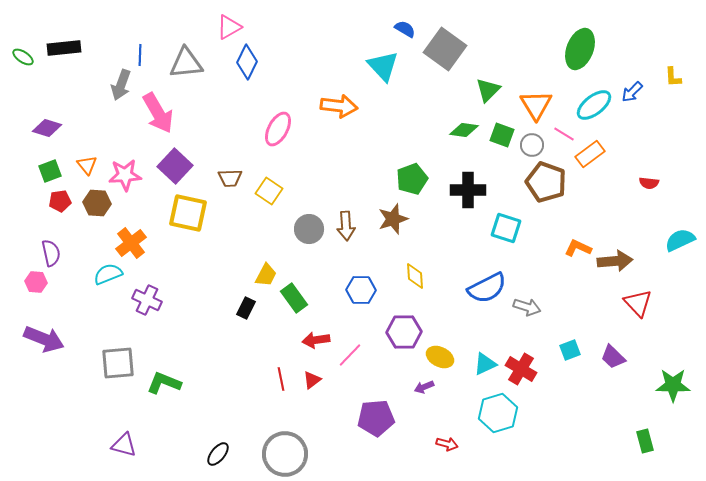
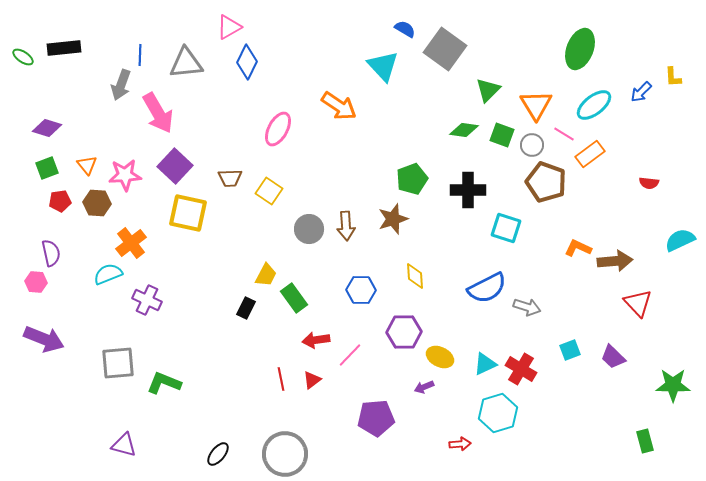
blue arrow at (632, 92): moved 9 px right
orange arrow at (339, 106): rotated 27 degrees clockwise
green square at (50, 171): moved 3 px left, 3 px up
red arrow at (447, 444): moved 13 px right; rotated 20 degrees counterclockwise
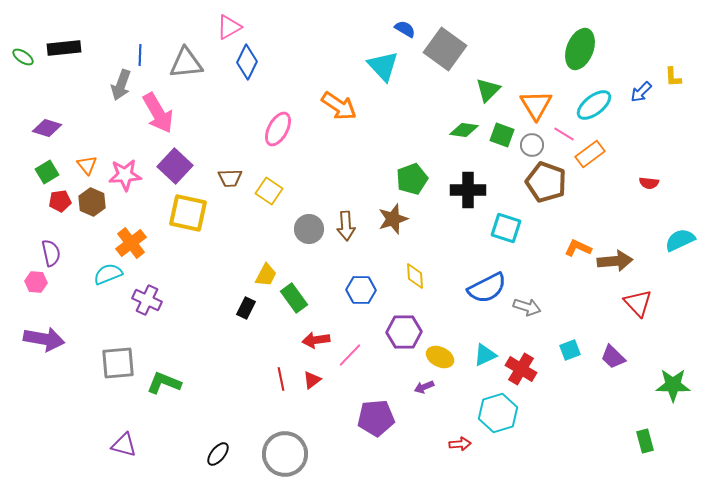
green square at (47, 168): moved 4 px down; rotated 10 degrees counterclockwise
brown hexagon at (97, 203): moved 5 px left, 1 px up; rotated 20 degrees clockwise
purple arrow at (44, 339): rotated 12 degrees counterclockwise
cyan triangle at (485, 364): moved 9 px up
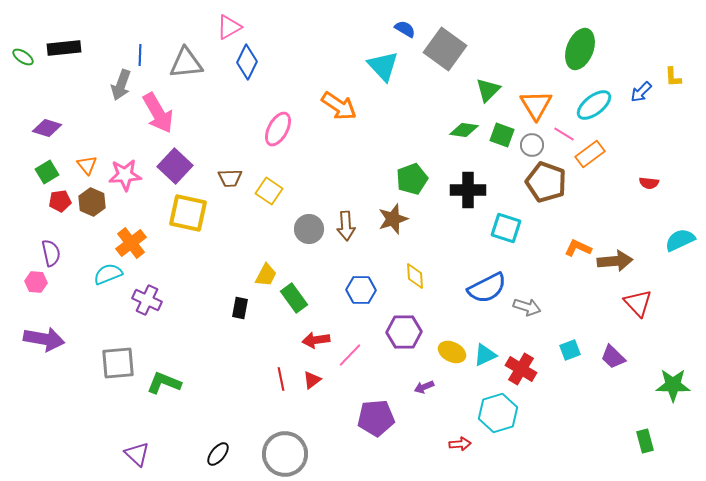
black rectangle at (246, 308): moved 6 px left; rotated 15 degrees counterclockwise
yellow ellipse at (440, 357): moved 12 px right, 5 px up
purple triangle at (124, 445): moved 13 px right, 9 px down; rotated 28 degrees clockwise
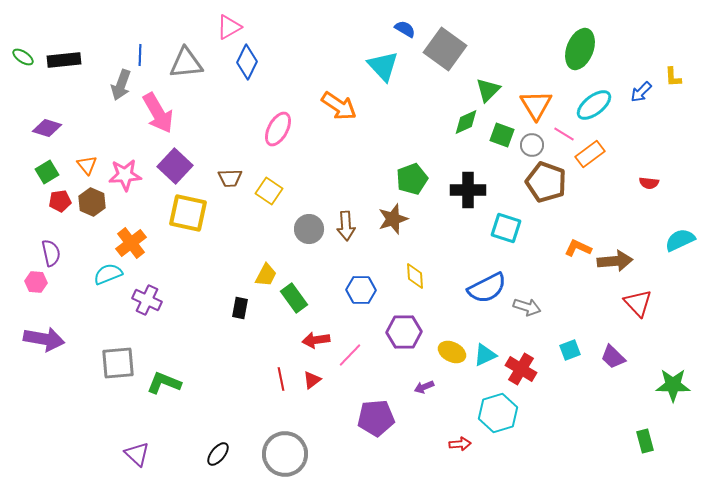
black rectangle at (64, 48): moved 12 px down
green diamond at (464, 130): moved 2 px right, 8 px up; rotated 32 degrees counterclockwise
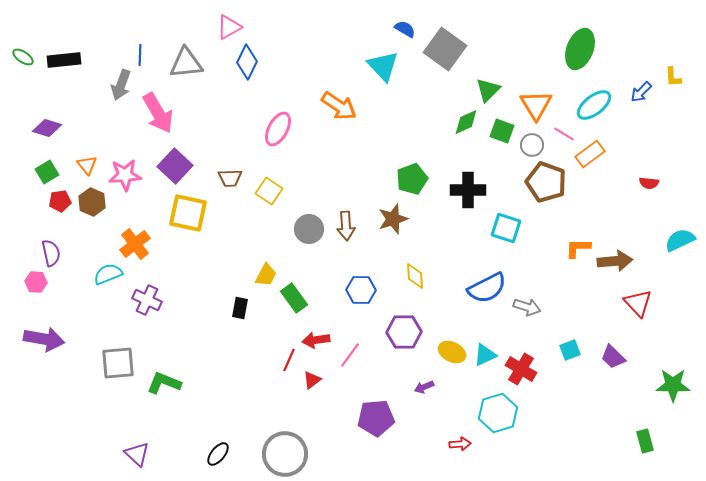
green square at (502, 135): moved 4 px up
orange cross at (131, 243): moved 4 px right, 1 px down
orange L-shape at (578, 248): rotated 24 degrees counterclockwise
pink line at (350, 355): rotated 8 degrees counterclockwise
red line at (281, 379): moved 8 px right, 19 px up; rotated 35 degrees clockwise
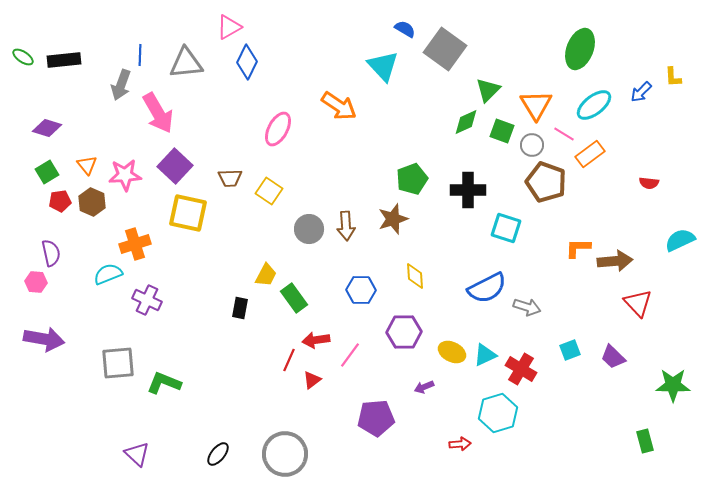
orange cross at (135, 244): rotated 20 degrees clockwise
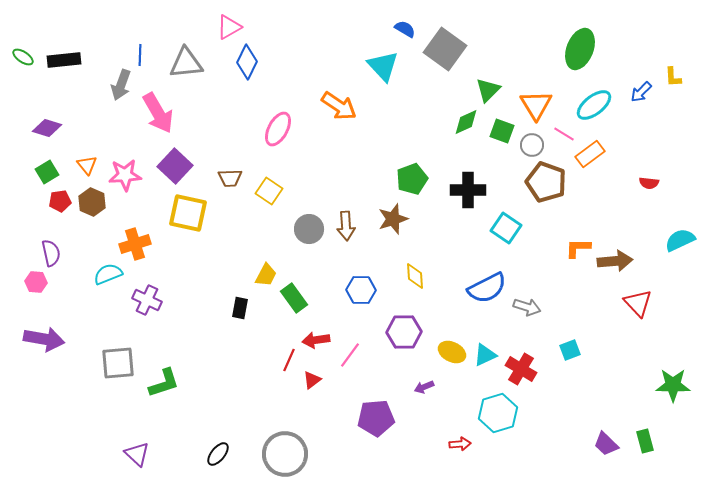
cyan square at (506, 228): rotated 16 degrees clockwise
purple trapezoid at (613, 357): moved 7 px left, 87 px down
green L-shape at (164, 383): rotated 140 degrees clockwise
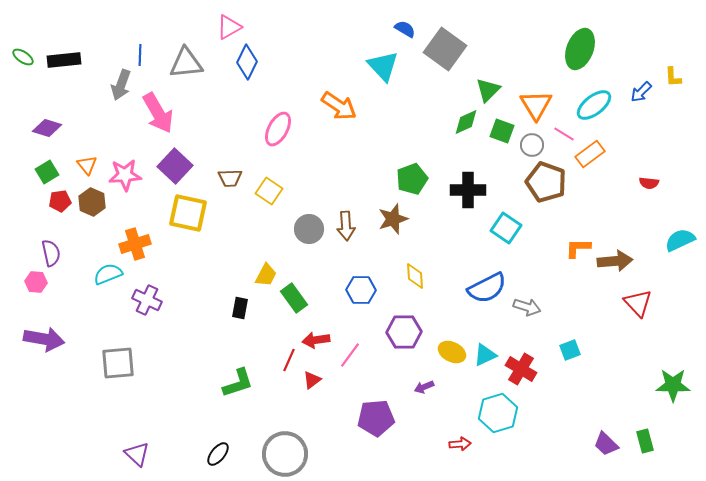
green L-shape at (164, 383): moved 74 px right
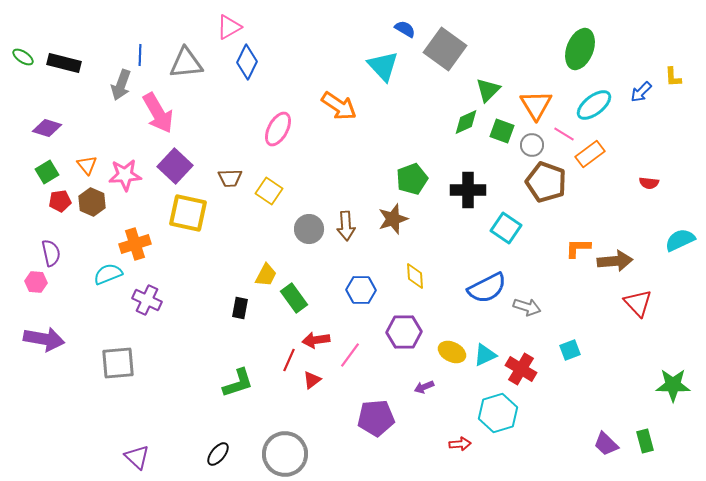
black rectangle at (64, 60): moved 3 px down; rotated 20 degrees clockwise
purple triangle at (137, 454): moved 3 px down
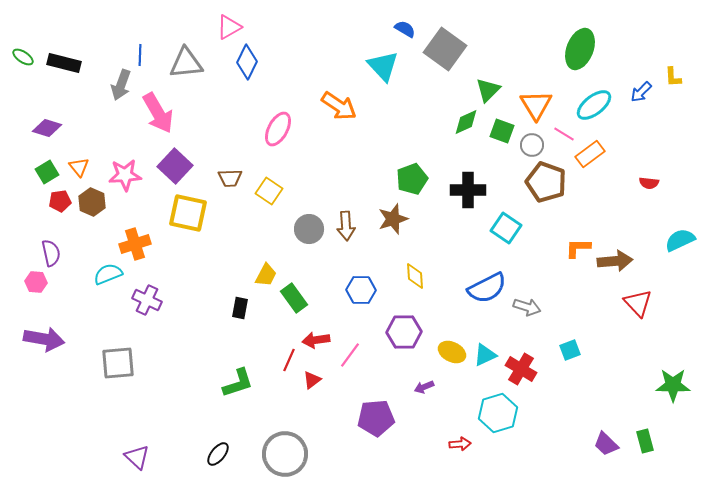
orange triangle at (87, 165): moved 8 px left, 2 px down
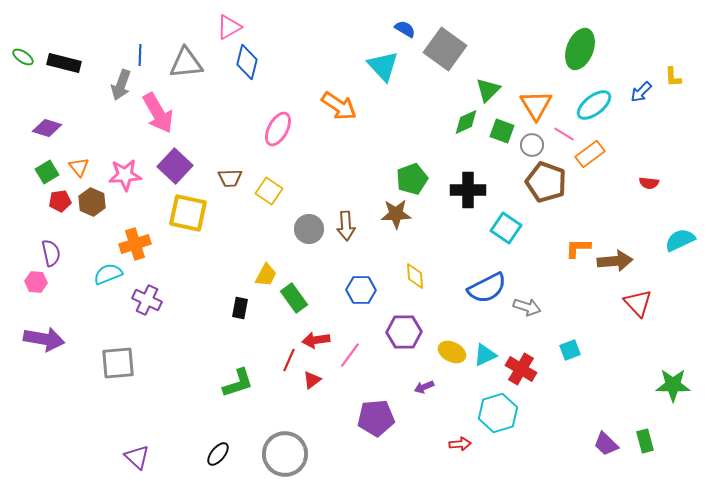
blue diamond at (247, 62): rotated 12 degrees counterclockwise
brown star at (393, 219): moved 3 px right, 5 px up; rotated 16 degrees clockwise
